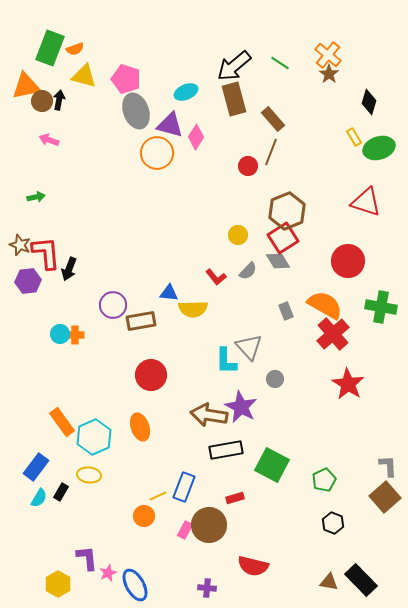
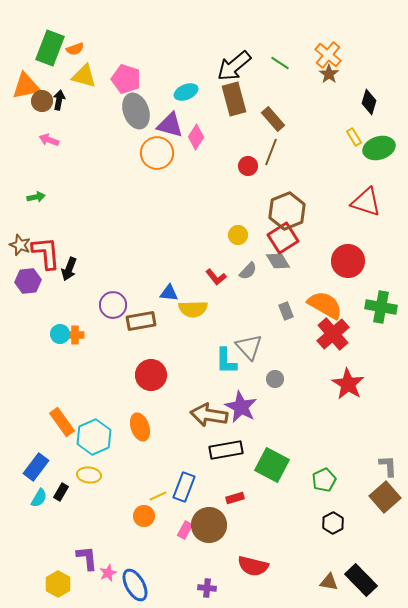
black hexagon at (333, 523): rotated 10 degrees clockwise
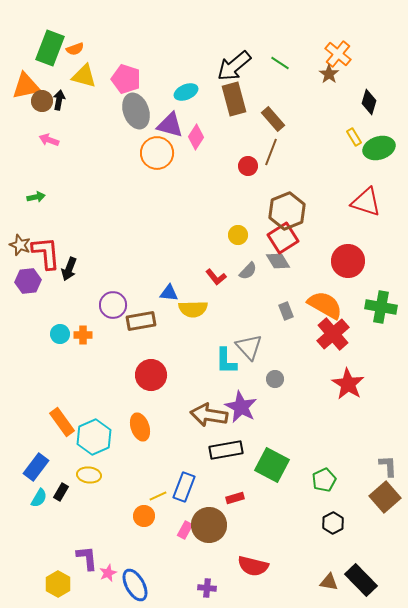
orange cross at (328, 55): moved 10 px right, 1 px up
orange cross at (75, 335): moved 8 px right
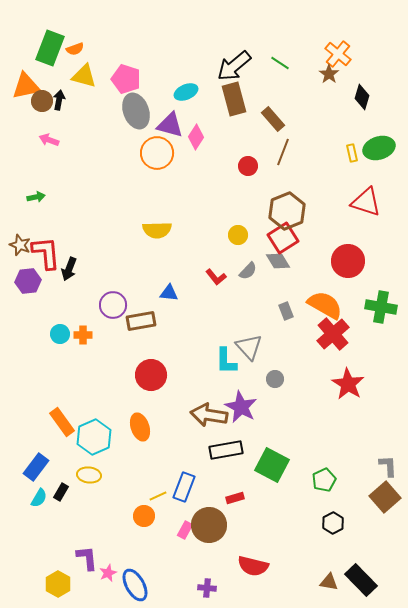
black diamond at (369, 102): moved 7 px left, 5 px up
yellow rectangle at (354, 137): moved 2 px left, 16 px down; rotated 18 degrees clockwise
brown line at (271, 152): moved 12 px right
yellow semicircle at (193, 309): moved 36 px left, 79 px up
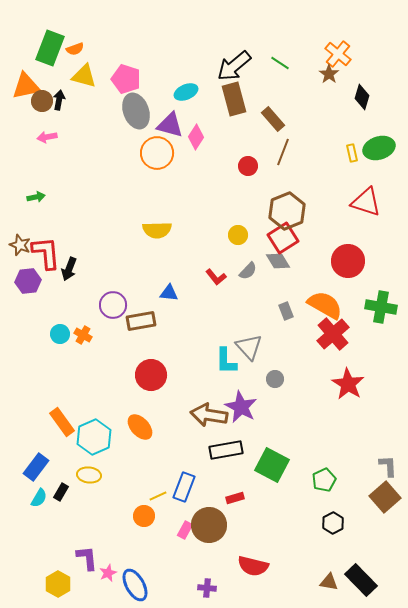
pink arrow at (49, 140): moved 2 px left, 3 px up; rotated 30 degrees counterclockwise
orange cross at (83, 335): rotated 30 degrees clockwise
orange ellipse at (140, 427): rotated 24 degrees counterclockwise
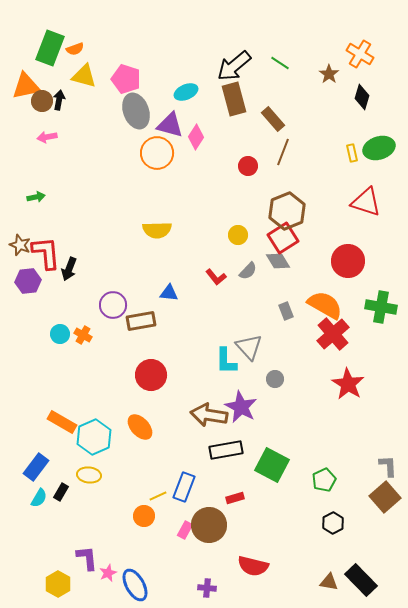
orange cross at (338, 54): moved 22 px right; rotated 8 degrees counterclockwise
orange rectangle at (62, 422): rotated 24 degrees counterclockwise
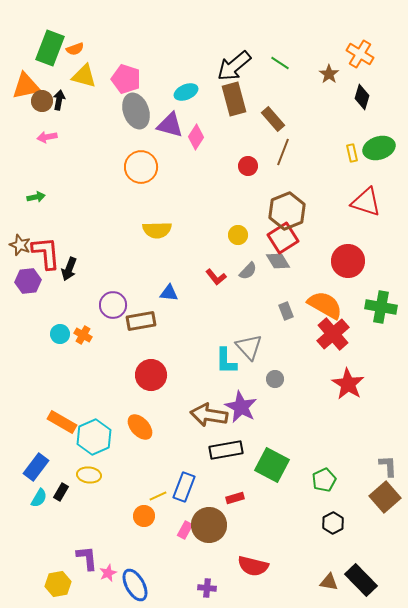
orange circle at (157, 153): moved 16 px left, 14 px down
yellow hexagon at (58, 584): rotated 20 degrees clockwise
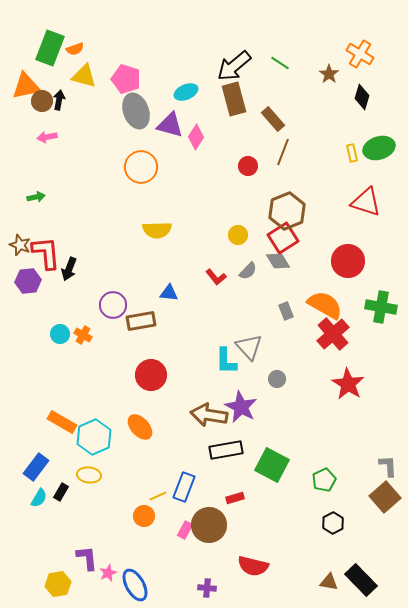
gray circle at (275, 379): moved 2 px right
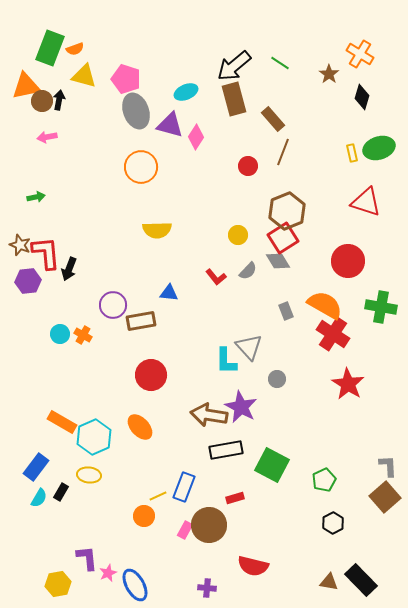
red cross at (333, 334): rotated 16 degrees counterclockwise
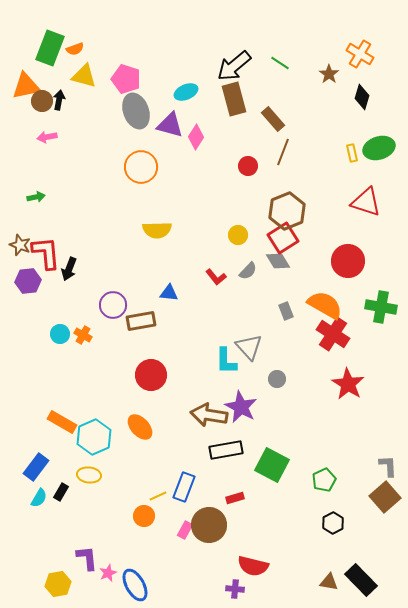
purple cross at (207, 588): moved 28 px right, 1 px down
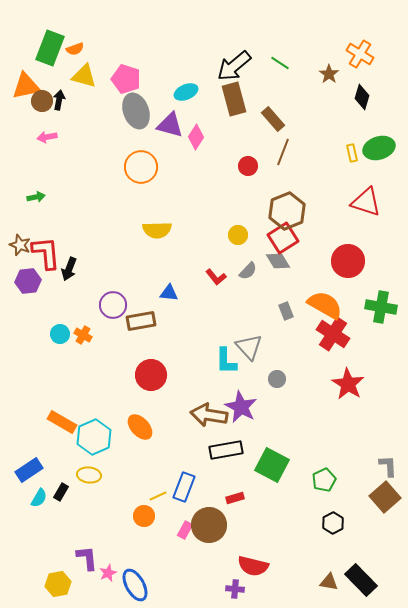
blue rectangle at (36, 467): moved 7 px left, 3 px down; rotated 20 degrees clockwise
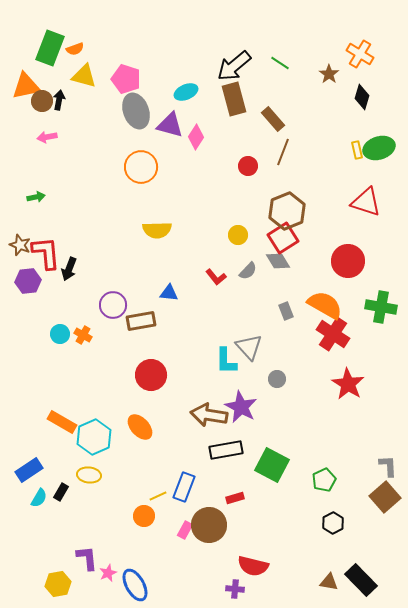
yellow rectangle at (352, 153): moved 5 px right, 3 px up
